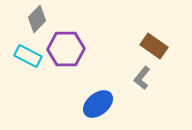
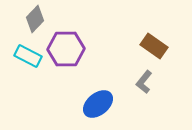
gray diamond: moved 2 px left
gray L-shape: moved 2 px right, 4 px down
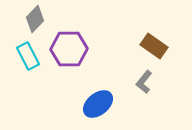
purple hexagon: moved 3 px right
cyan rectangle: rotated 36 degrees clockwise
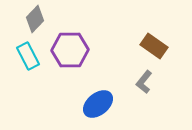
purple hexagon: moved 1 px right, 1 px down
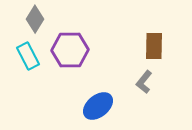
gray diamond: rotated 12 degrees counterclockwise
brown rectangle: rotated 56 degrees clockwise
blue ellipse: moved 2 px down
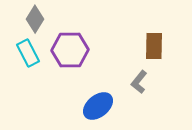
cyan rectangle: moved 3 px up
gray L-shape: moved 5 px left
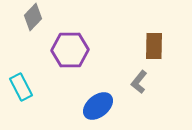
gray diamond: moved 2 px left, 2 px up; rotated 12 degrees clockwise
cyan rectangle: moved 7 px left, 34 px down
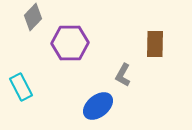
brown rectangle: moved 1 px right, 2 px up
purple hexagon: moved 7 px up
gray L-shape: moved 16 px left, 7 px up; rotated 10 degrees counterclockwise
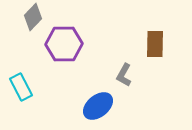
purple hexagon: moved 6 px left, 1 px down
gray L-shape: moved 1 px right
